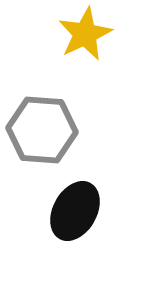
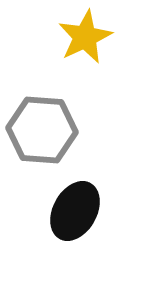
yellow star: moved 3 px down
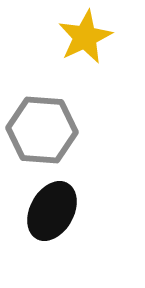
black ellipse: moved 23 px left
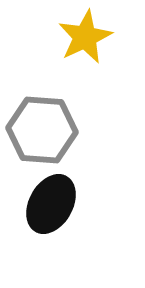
black ellipse: moved 1 px left, 7 px up
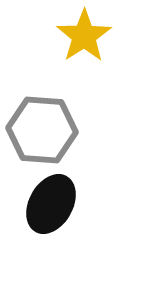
yellow star: moved 1 px left, 1 px up; rotated 8 degrees counterclockwise
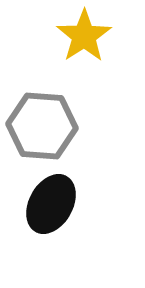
gray hexagon: moved 4 px up
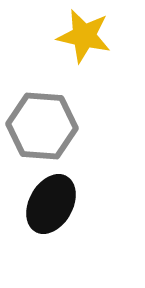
yellow star: rotated 26 degrees counterclockwise
